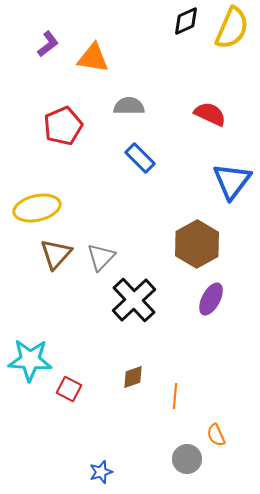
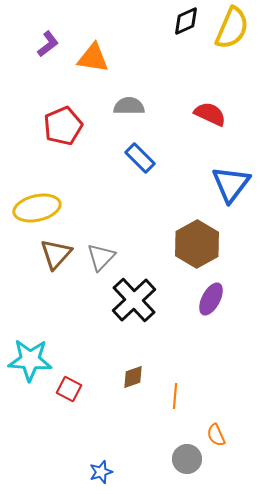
blue triangle: moved 1 px left, 3 px down
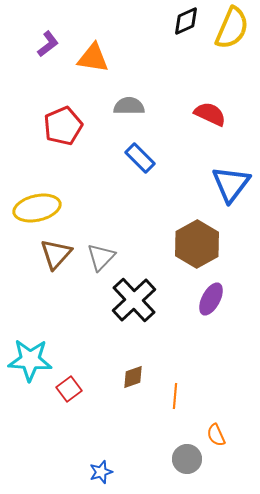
red square: rotated 25 degrees clockwise
